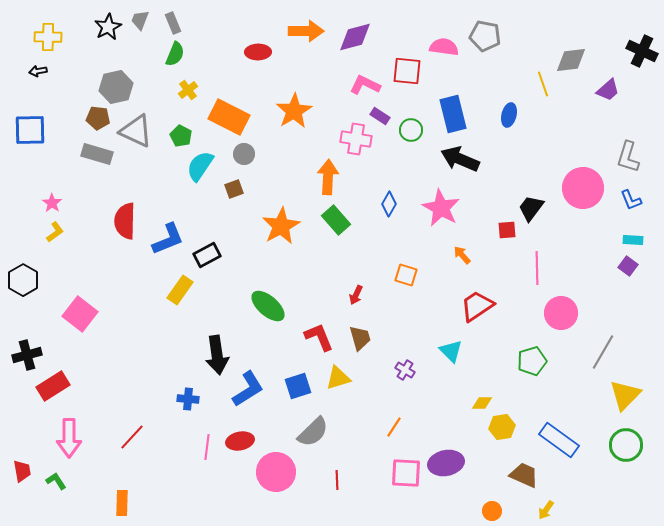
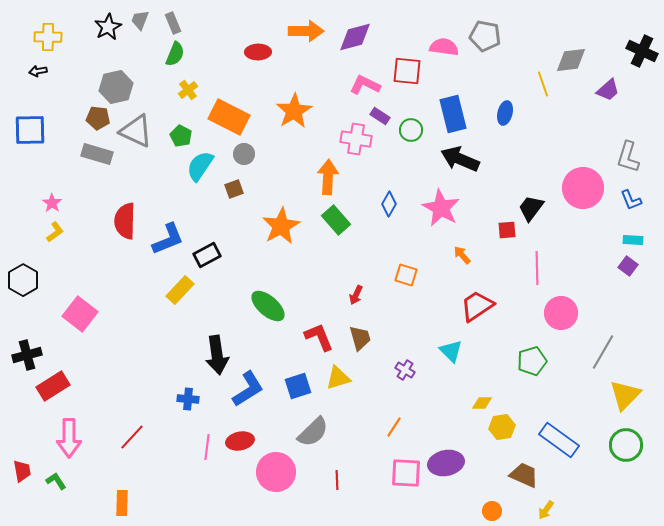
blue ellipse at (509, 115): moved 4 px left, 2 px up
yellow rectangle at (180, 290): rotated 8 degrees clockwise
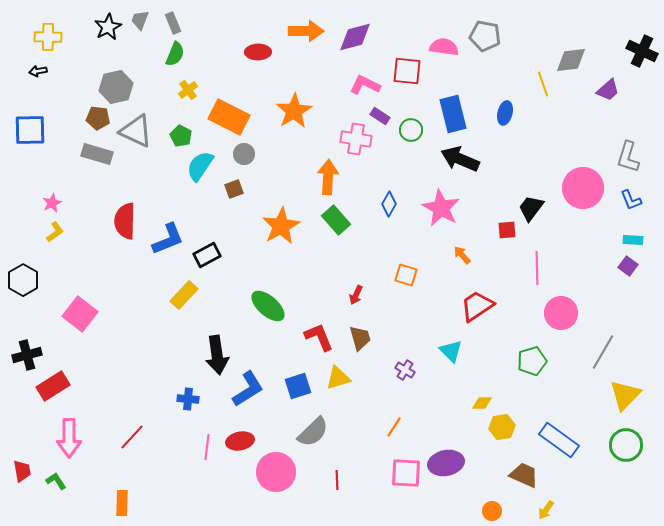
pink star at (52, 203): rotated 12 degrees clockwise
yellow rectangle at (180, 290): moved 4 px right, 5 px down
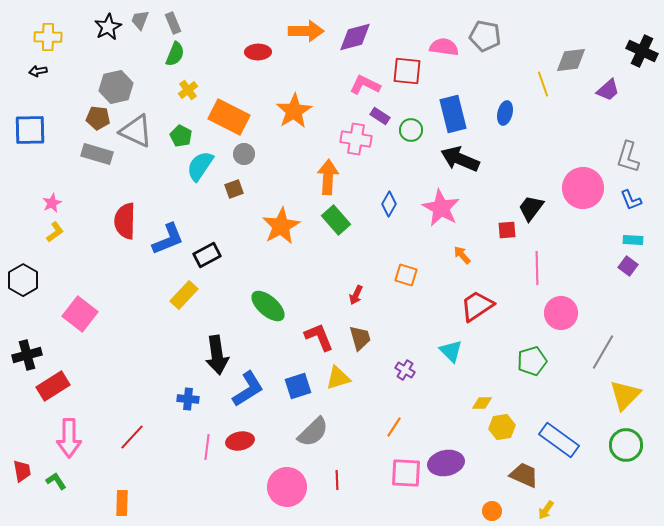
pink circle at (276, 472): moved 11 px right, 15 px down
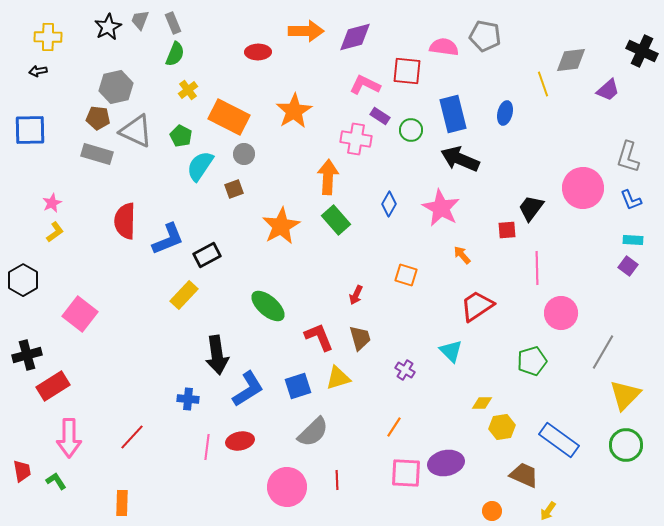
yellow arrow at (546, 510): moved 2 px right, 1 px down
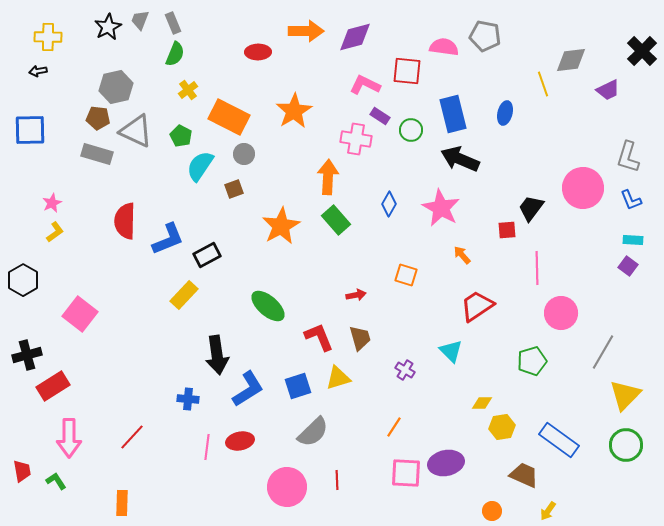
black cross at (642, 51): rotated 20 degrees clockwise
purple trapezoid at (608, 90): rotated 15 degrees clockwise
red arrow at (356, 295): rotated 126 degrees counterclockwise
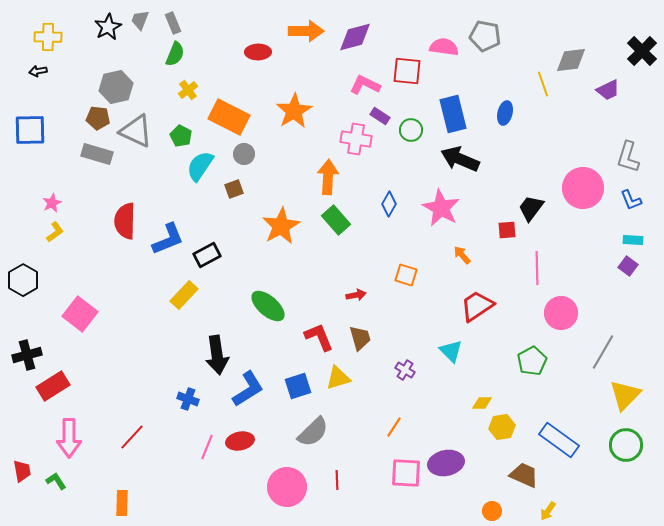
green pentagon at (532, 361): rotated 12 degrees counterclockwise
blue cross at (188, 399): rotated 15 degrees clockwise
pink line at (207, 447): rotated 15 degrees clockwise
